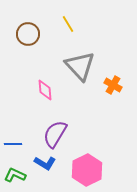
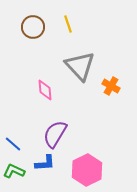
yellow line: rotated 12 degrees clockwise
brown circle: moved 5 px right, 7 px up
orange cross: moved 2 px left, 1 px down
blue line: rotated 42 degrees clockwise
blue L-shape: rotated 35 degrees counterclockwise
green L-shape: moved 1 px left, 4 px up
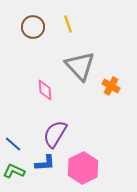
pink hexagon: moved 4 px left, 2 px up
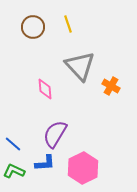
pink diamond: moved 1 px up
